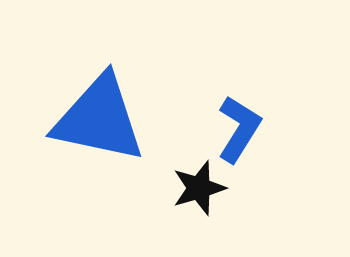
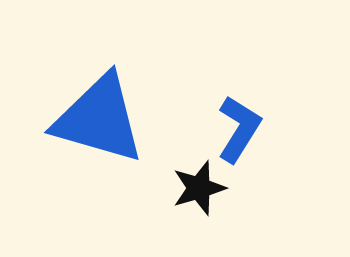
blue triangle: rotated 4 degrees clockwise
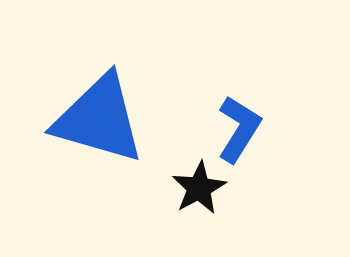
black star: rotated 12 degrees counterclockwise
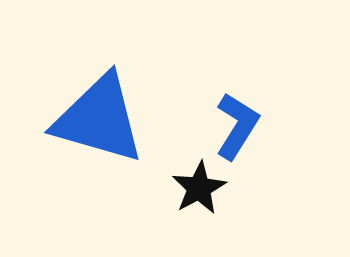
blue L-shape: moved 2 px left, 3 px up
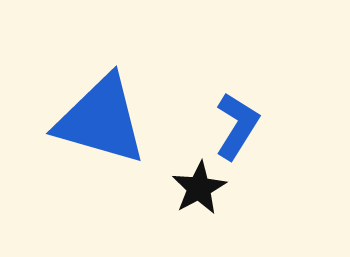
blue triangle: moved 2 px right, 1 px down
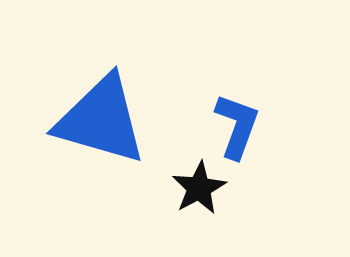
blue L-shape: rotated 12 degrees counterclockwise
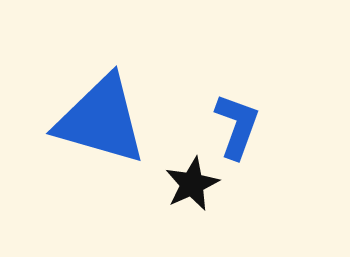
black star: moved 7 px left, 4 px up; rotated 4 degrees clockwise
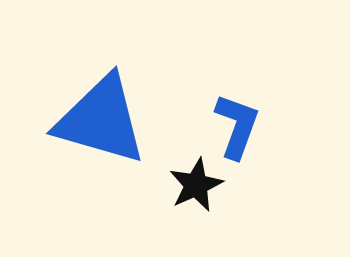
black star: moved 4 px right, 1 px down
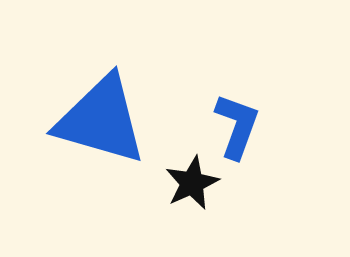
black star: moved 4 px left, 2 px up
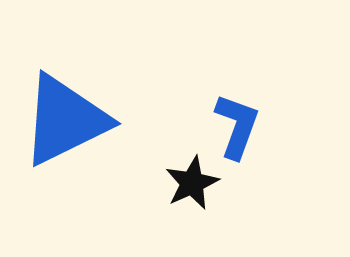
blue triangle: moved 36 px left; rotated 42 degrees counterclockwise
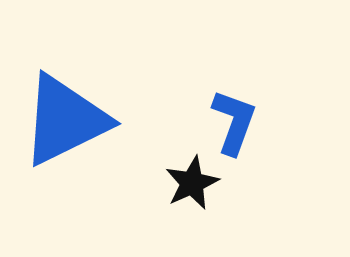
blue L-shape: moved 3 px left, 4 px up
